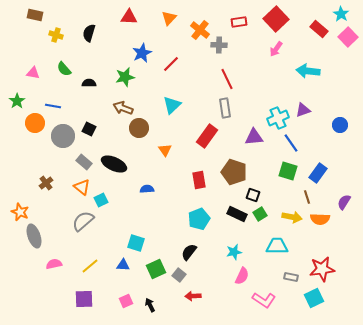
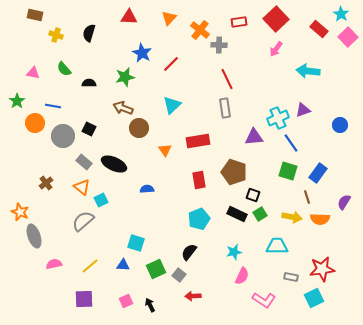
blue star at (142, 53): rotated 18 degrees counterclockwise
red rectangle at (207, 136): moved 9 px left, 5 px down; rotated 45 degrees clockwise
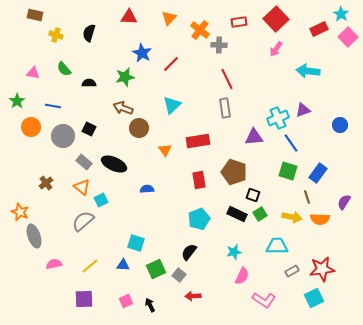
red rectangle at (319, 29): rotated 66 degrees counterclockwise
orange circle at (35, 123): moved 4 px left, 4 px down
gray rectangle at (291, 277): moved 1 px right, 6 px up; rotated 40 degrees counterclockwise
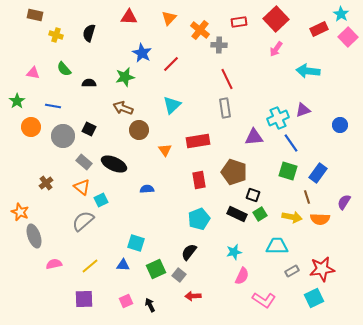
brown circle at (139, 128): moved 2 px down
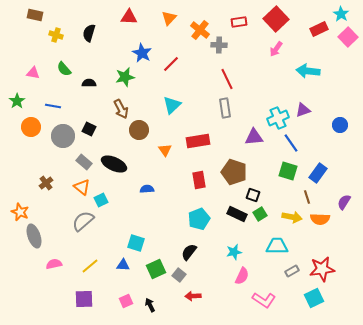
brown arrow at (123, 108): moved 2 px left, 1 px down; rotated 138 degrees counterclockwise
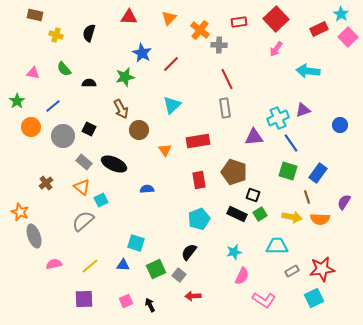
blue line at (53, 106): rotated 49 degrees counterclockwise
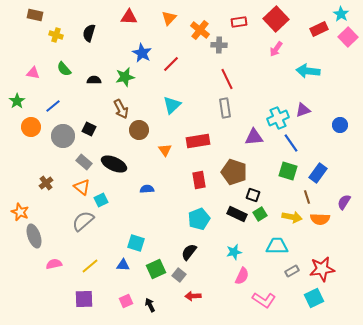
black semicircle at (89, 83): moved 5 px right, 3 px up
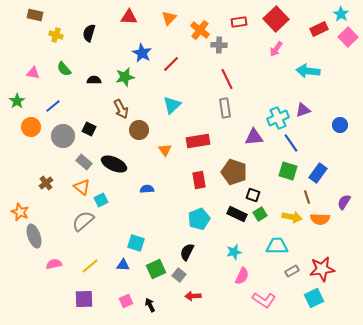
black semicircle at (189, 252): moved 2 px left; rotated 12 degrees counterclockwise
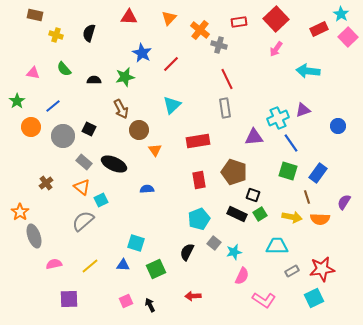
gray cross at (219, 45): rotated 14 degrees clockwise
blue circle at (340, 125): moved 2 px left, 1 px down
orange triangle at (165, 150): moved 10 px left
orange star at (20, 212): rotated 12 degrees clockwise
gray square at (179, 275): moved 35 px right, 32 px up
purple square at (84, 299): moved 15 px left
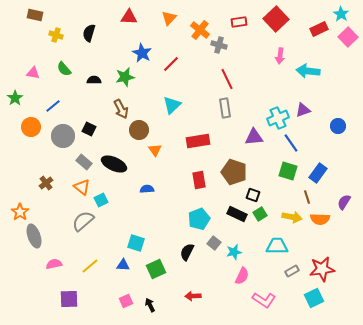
pink arrow at (276, 49): moved 4 px right, 7 px down; rotated 28 degrees counterclockwise
green star at (17, 101): moved 2 px left, 3 px up
